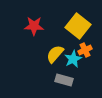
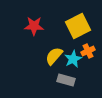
yellow square: rotated 25 degrees clockwise
orange cross: moved 3 px right, 1 px down
yellow semicircle: moved 1 px left, 2 px down
gray rectangle: moved 2 px right
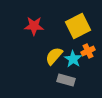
cyan star: rotated 12 degrees counterclockwise
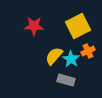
cyan star: moved 2 px left
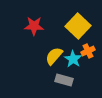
yellow square: rotated 20 degrees counterclockwise
cyan star: moved 2 px right
gray rectangle: moved 2 px left
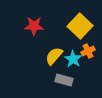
yellow square: moved 2 px right
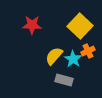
red star: moved 2 px left, 1 px up
